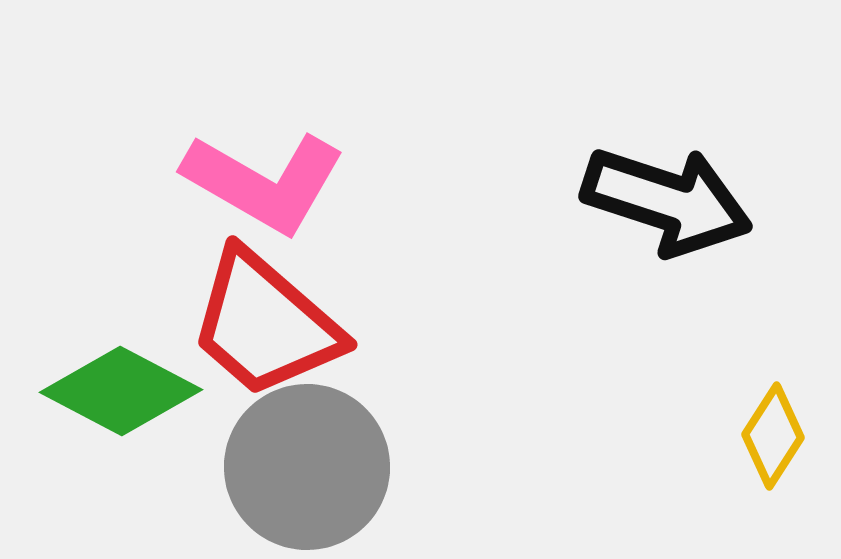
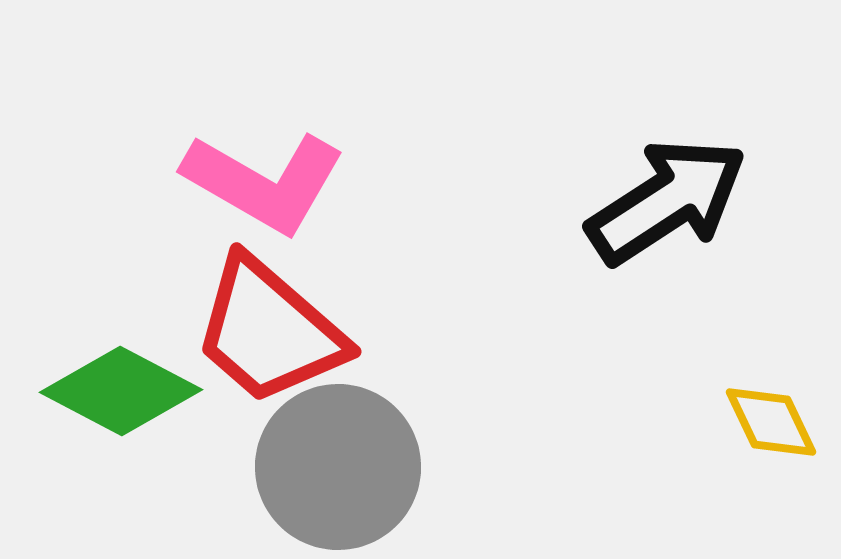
black arrow: rotated 51 degrees counterclockwise
red trapezoid: moved 4 px right, 7 px down
yellow diamond: moved 2 px left, 14 px up; rotated 58 degrees counterclockwise
gray circle: moved 31 px right
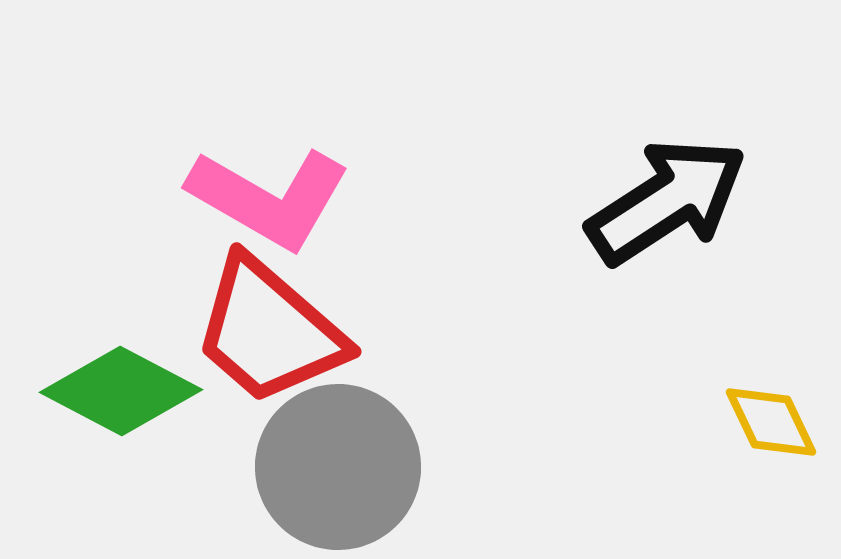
pink L-shape: moved 5 px right, 16 px down
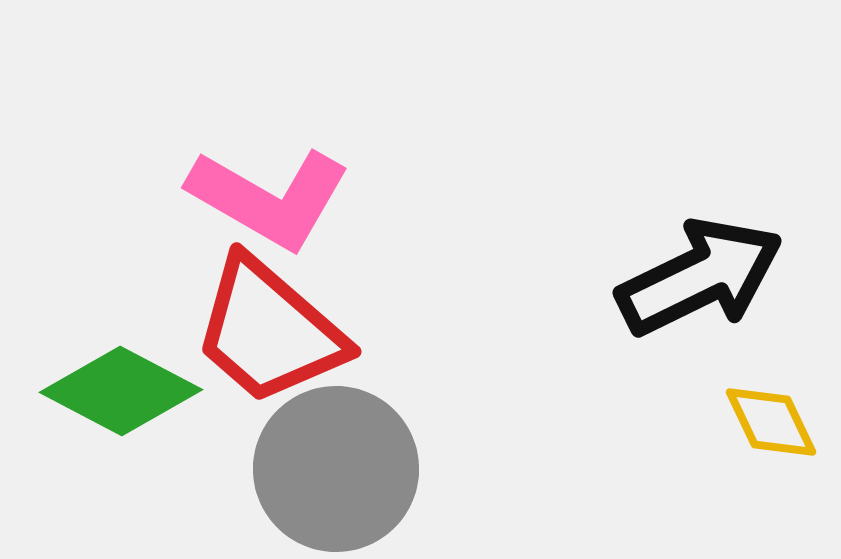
black arrow: moved 33 px right, 76 px down; rotated 7 degrees clockwise
gray circle: moved 2 px left, 2 px down
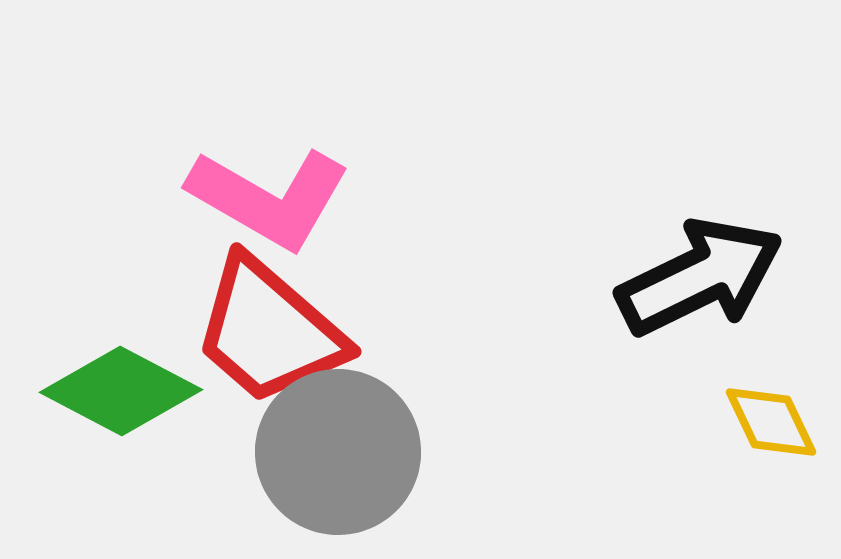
gray circle: moved 2 px right, 17 px up
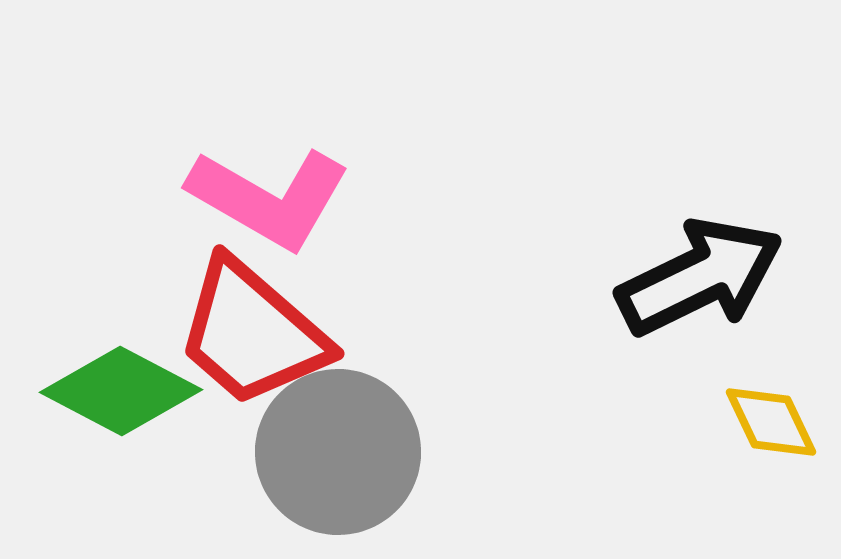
red trapezoid: moved 17 px left, 2 px down
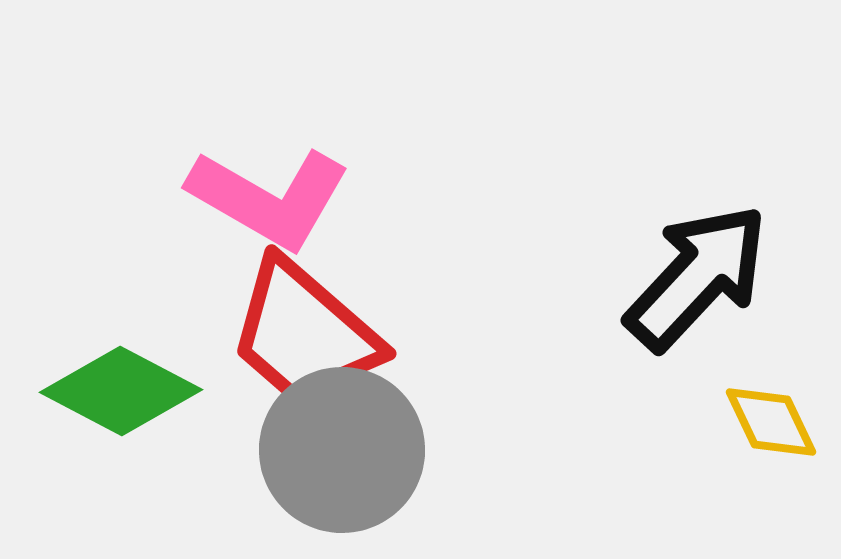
black arrow: moved 3 px left; rotated 21 degrees counterclockwise
red trapezoid: moved 52 px right
gray circle: moved 4 px right, 2 px up
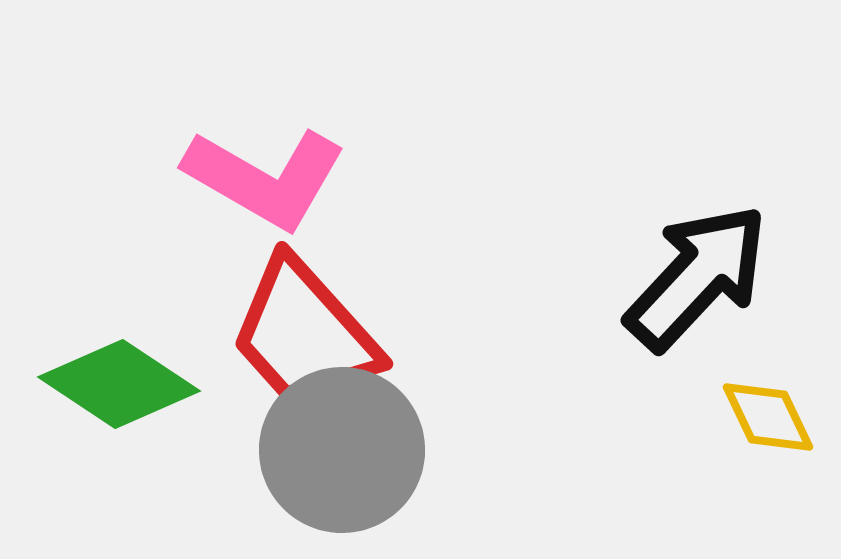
pink L-shape: moved 4 px left, 20 px up
red trapezoid: rotated 7 degrees clockwise
green diamond: moved 2 px left, 7 px up; rotated 6 degrees clockwise
yellow diamond: moved 3 px left, 5 px up
